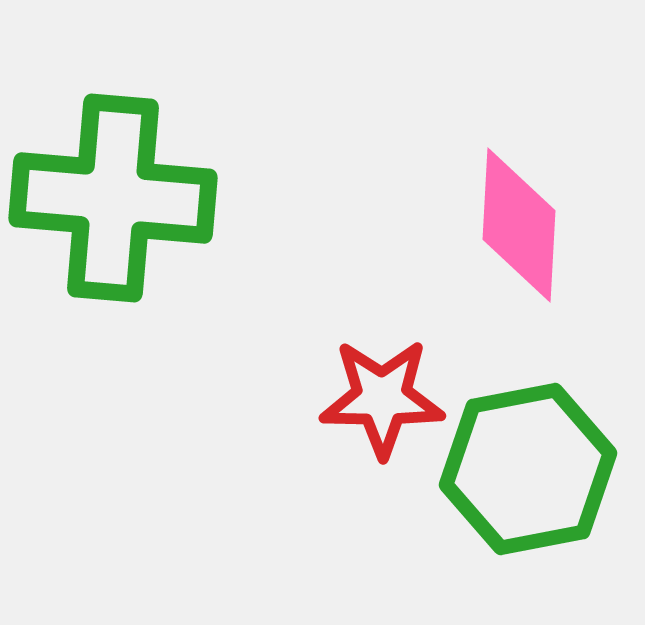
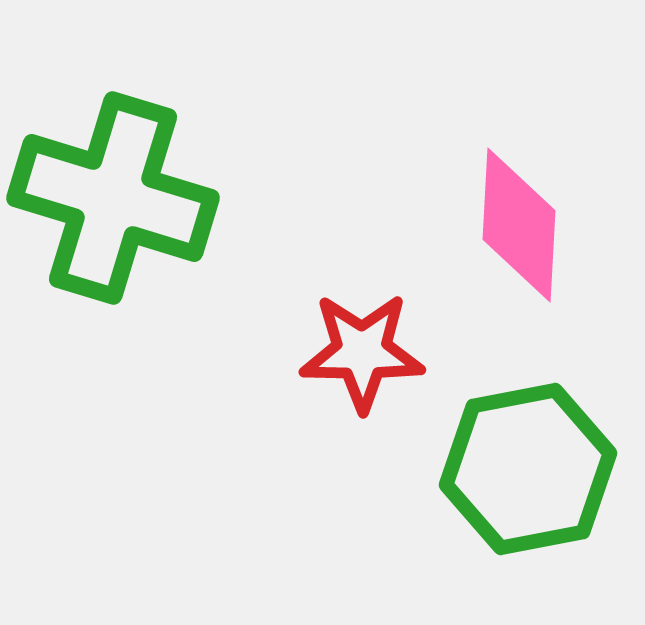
green cross: rotated 12 degrees clockwise
red star: moved 20 px left, 46 px up
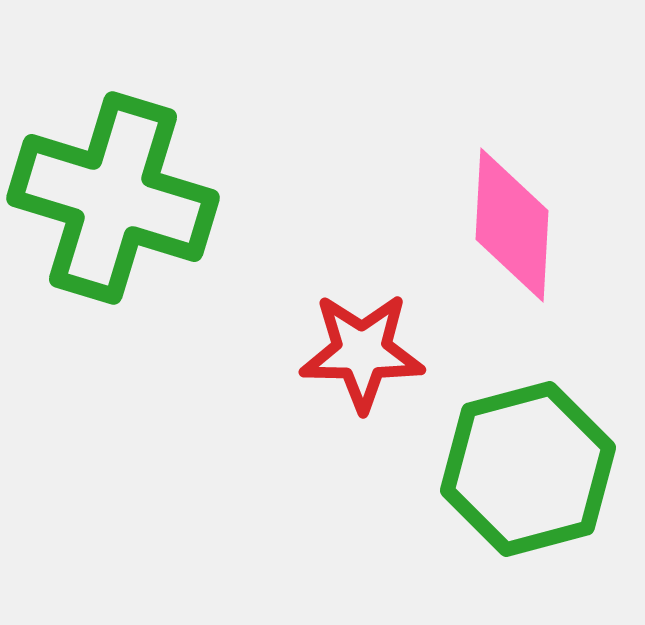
pink diamond: moved 7 px left
green hexagon: rotated 4 degrees counterclockwise
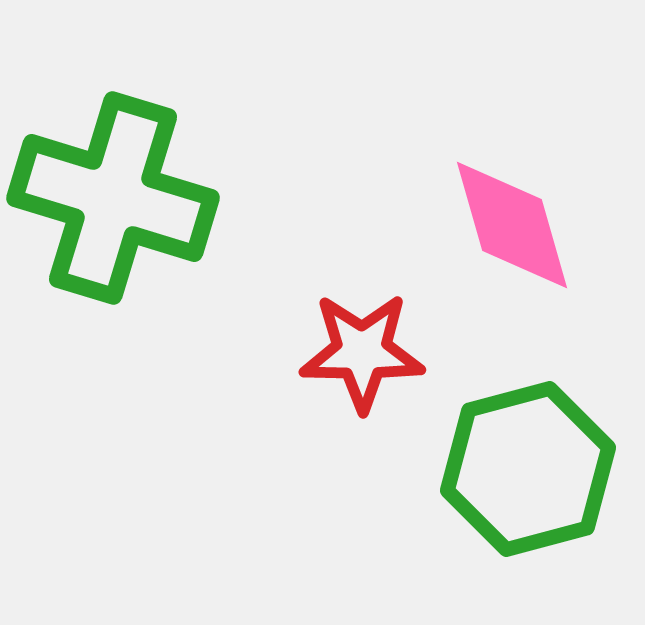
pink diamond: rotated 19 degrees counterclockwise
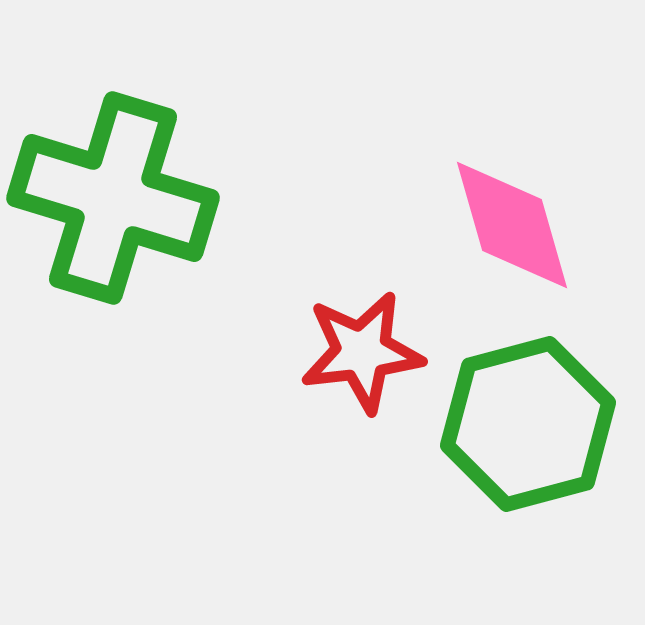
red star: rotated 8 degrees counterclockwise
green hexagon: moved 45 px up
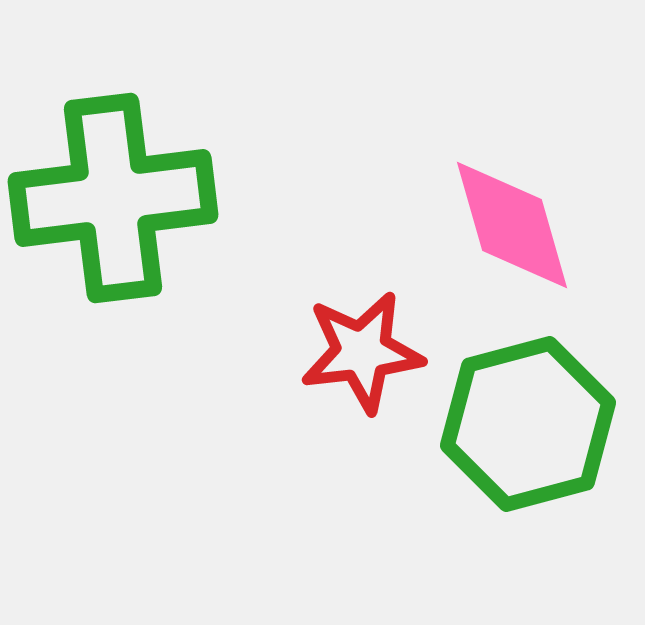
green cross: rotated 24 degrees counterclockwise
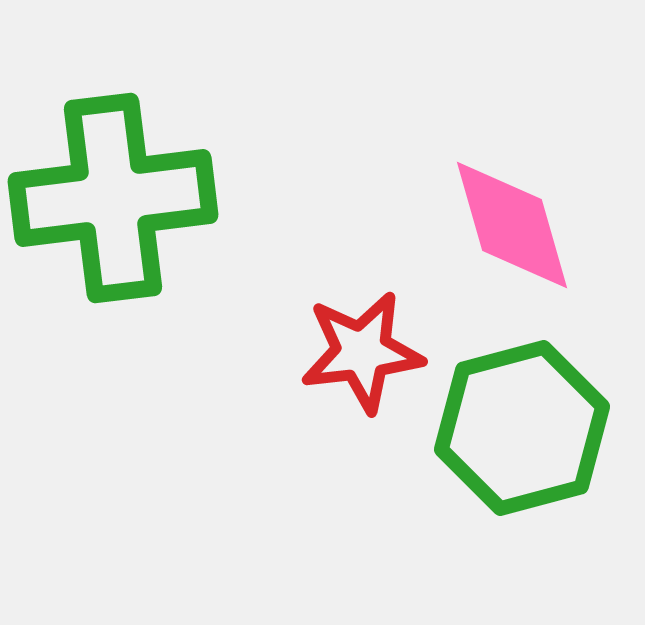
green hexagon: moved 6 px left, 4 px down
